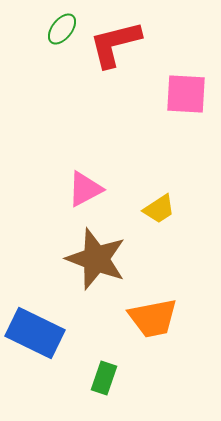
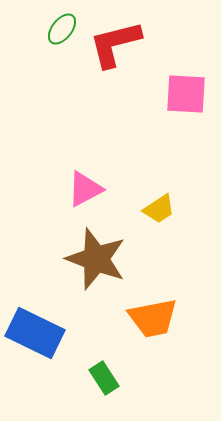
green rectangle: rotated 52 degrees counterclockwise
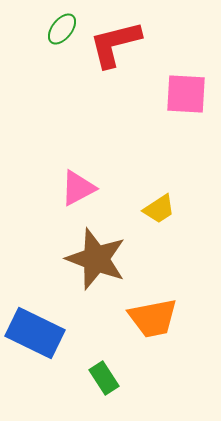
pink triangle: moved 7 px left, 1 px up
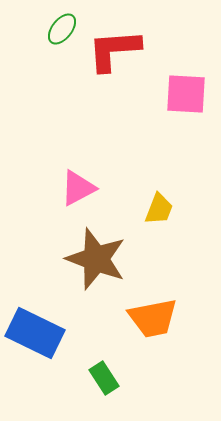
red L-shape: moved 1 px left, 6 px down; rotated 10 degrees clockwise
yellow trapezoid: rotated 36 degrees counterclockwise
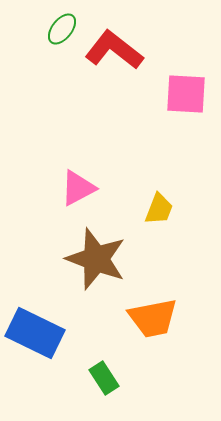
red L-shape: rotated 42 degrees clockwise
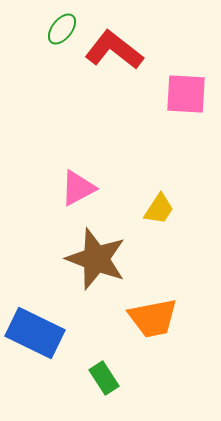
yellow trapezoid: rotated 12 degrees clockwise
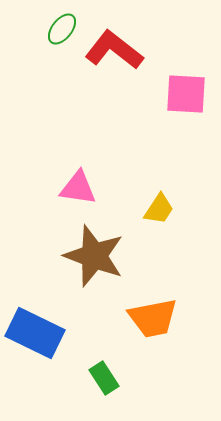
pink triangle: rotated 36 degrees clockwise
brown star: moved 2 px left, 3 px up
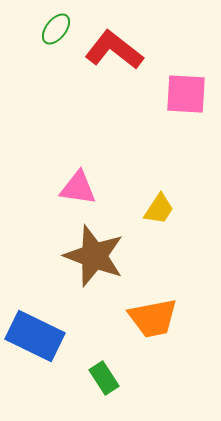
green ellipse: moved 6 px left
blue rectangle: moved 3 px down
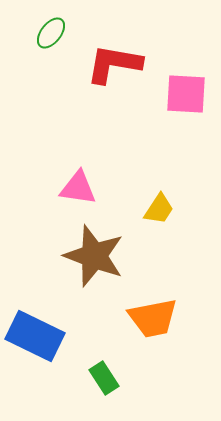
green ellipse: moved 5 px left, 4 px down
red L-shape: moved 14 px down; rotated 28 degrees counterclockwise
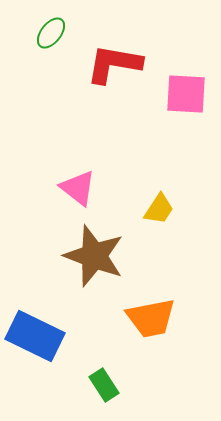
pink triangle: rotated 30 degrees clockwise
orange trapezoid: moved 2 px left
green rectangle: moved 7 px down
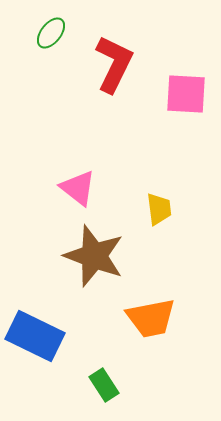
red L-shape: rotated 106 degrees clockwise
yellow trapezoid: rotated 40 degrees counterclockwise
